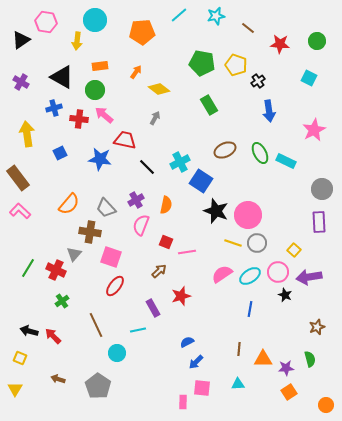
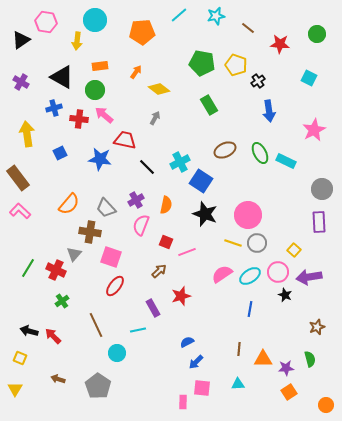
green circle at (317, 41): moved 7 px up
black star at (216, 211): moved 11 px left, 3 px down
pink line at (187, 252): rotated 12 degrees counterclockwise
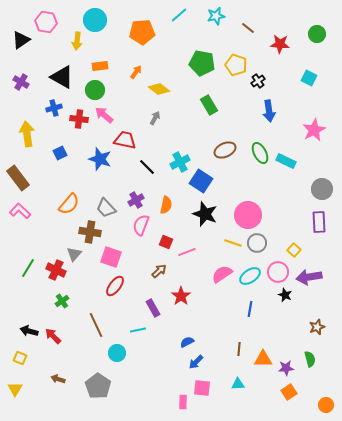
blue star at (100, 159): rotated 10 degrees clockwise
red star at (181, 296): rotated 18 degrees counterclockwise
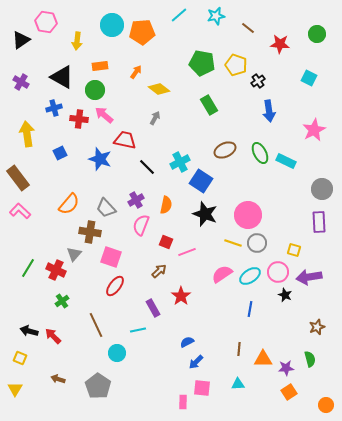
cyan circle at (95, 20): moved 17 px right, 5 px down
yellow square at (294, 250): rotated 24 degrees counterclockwise
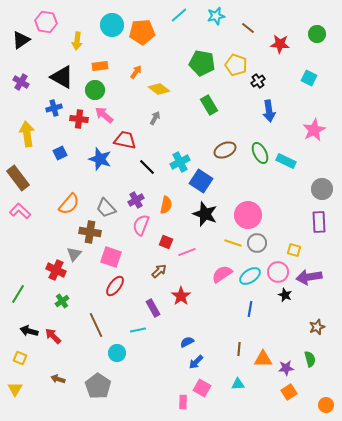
green line at (28, 268): moved 10 px left, 26 px down
pink square at (202, 388): rotated 24 degrees clockwise
